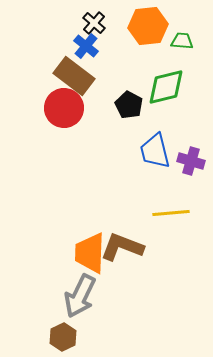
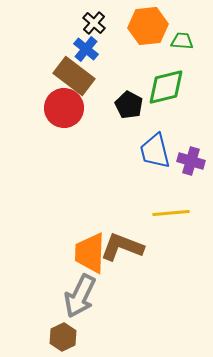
blue cross: moved 3 px down
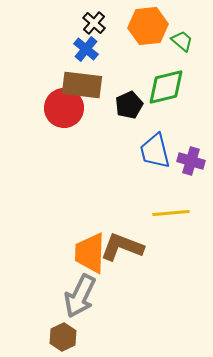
green trapezoid: rotated 35 degrees clockwise
brown rectangle: moved 8 px right, 9 px down; rotated 30 degrees counterclockwise
black pentagon: rotated 20 degrees clockwise
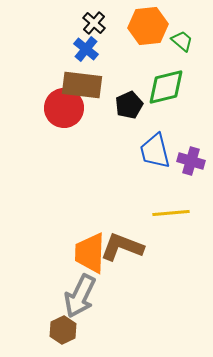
brown hexagon: moved 7 px up
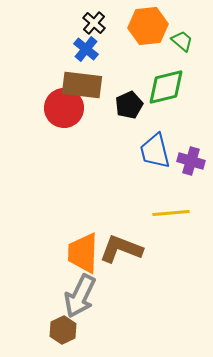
brown L-shape: moved 1 px left, 2 px down
orange trapezoid: moved 7 px left
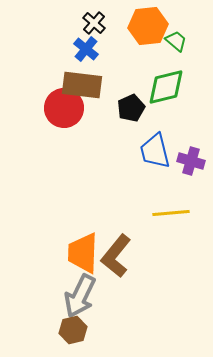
green trapezoid: moved 6 px left
black pentagon: moved 2 px right, 3 px down
brown L-shape: moved 5 px left, 7 px down; rotated 72 degrees counterclockwise
brown hexagon: moved 10 px right; rotated 12 degrees clockwise
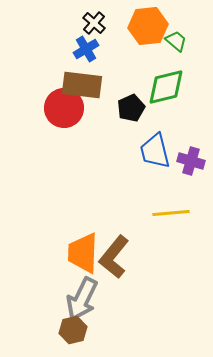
blue cross: rotated 20 degrees clockwise
brown L-shape: moved 2 px left, 1 px down
gray arrow: moved 2 px right, 3 px down
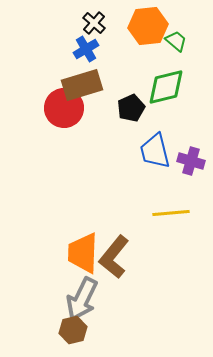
brown rectangle: rotated 24 degrees counterclockwise
